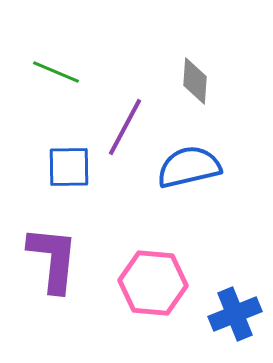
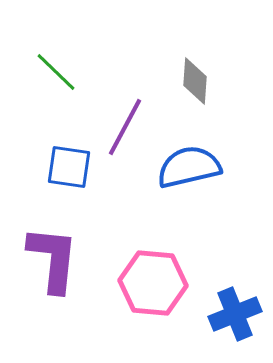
green line: rotated 21 degrees clockwise
blue square: rotated 9 degrees clockwise
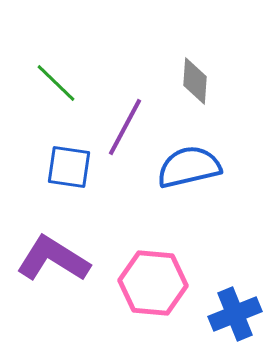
green line: moved 11 px down
purple L-shape: rotated 64 degrees counterclockwise
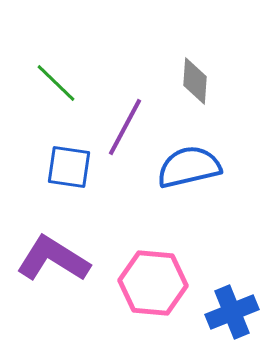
blue cross: moved 3 px left, 2 px up
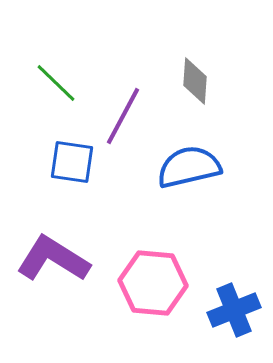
purple line: moved 2 px left, 11 px up
blue square: moved 3 px right, 5 px up
blue cross: moved 2 px right, 2 px up
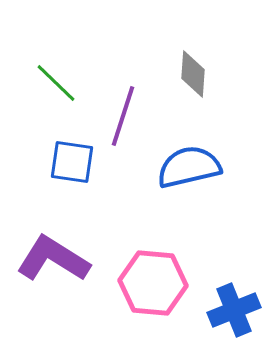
gray diamond: moved 2 px left, 7 px up
purple line: rotated 10 degrees counterclockwise
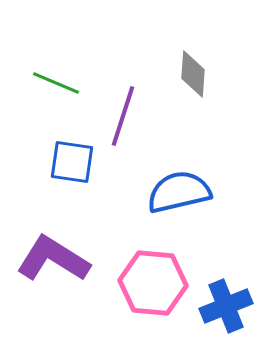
green line: rotated 21 degrees counterclockwise
blue semicircle: moved 10 px left, 25 px down
blue cross: moved 8 px left, 4 px up
